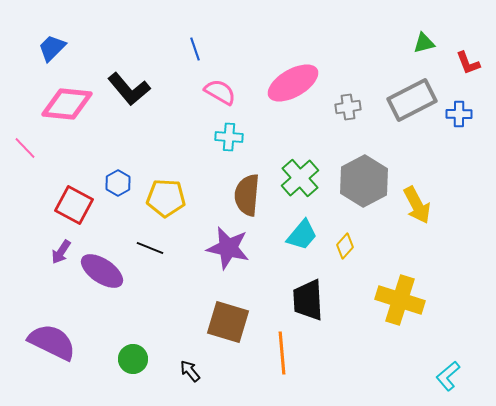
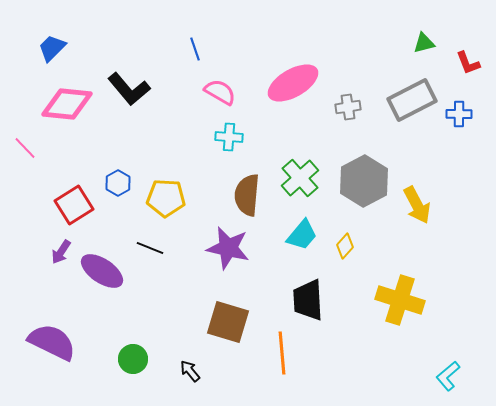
red square: rotated 30 degrees clockwise
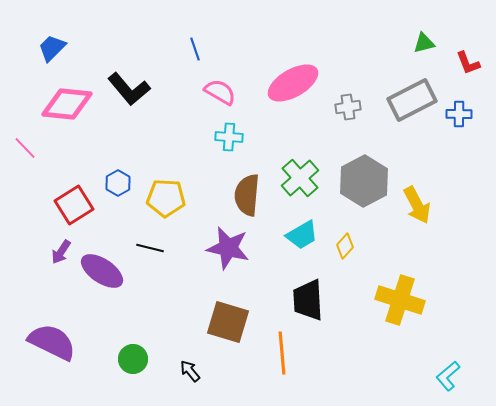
cyan trapezoid: rotated 20 degrees clockwise
black line: rotated 8 degrees counterclockwise
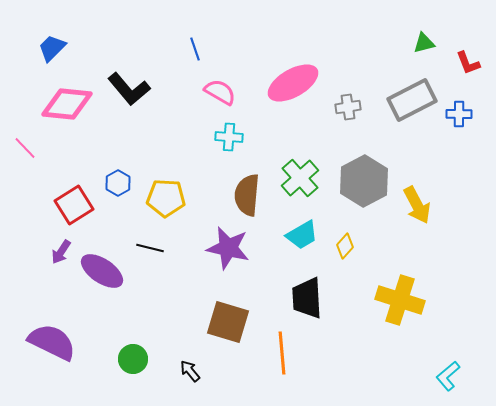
black trapezoid: moved 1 px left, 2 px up
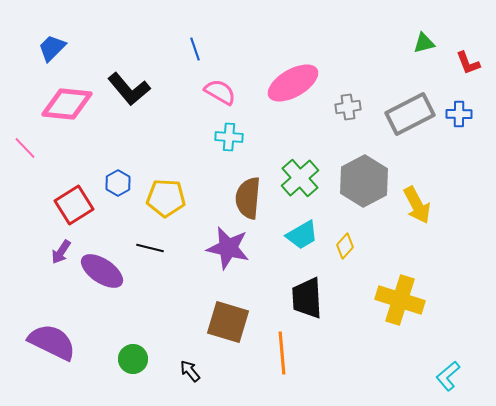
gray rectangle: moved 2 px left, 14 px down
brown semicircle: moved 1 px right, 3 px down
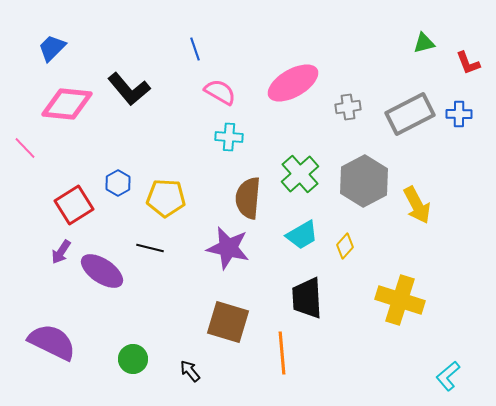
green cross: moved 4 px up
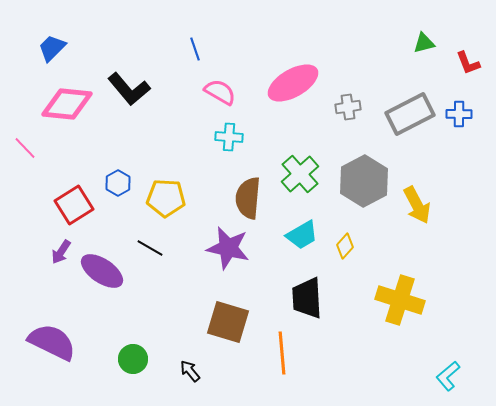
black line: rotated 16 degrees clockwise
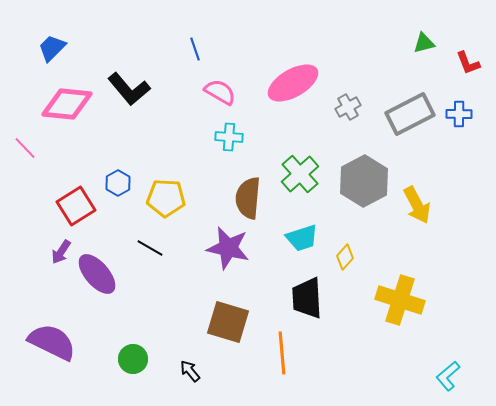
gray cross: rotated 20 degrees counterclockwise
red square: moved 2 px right, 1 px down
cyan trapezoid: moved 3 px down; rotated 12 degrees clockwise
yellow diamond: moved 11 px down
purple ellipse: moved 5 px left, 3 px down; rotated 15 degrees clockwise
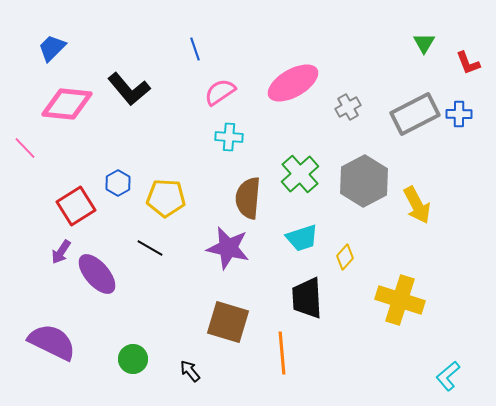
green triangle: rotated 45 degrees counterclockwise
pink semicircle: rotated 64 degrees counterclockwise
gray rectangle: moved 5 px right
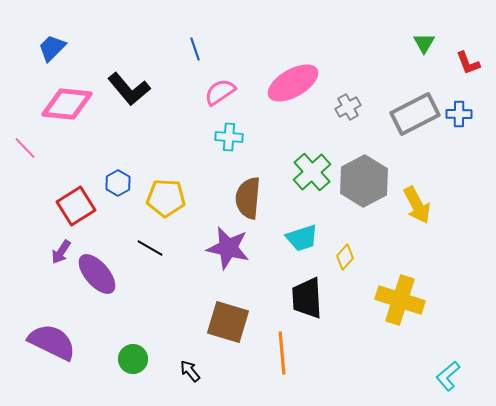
green cross: moved 12 px right, 2 px up
